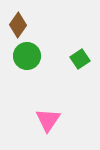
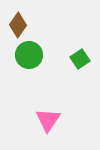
green circle: moved 2 px right, 1 px up
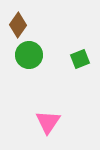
green square: rotated 12 degrees clockwise
pink triangle: moved 2 px down
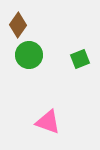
pink triangle: rotated 44 degrees counterclockwise
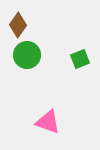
green circle: moved 2 px left
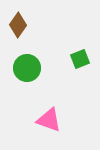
green circle: moved 13 px down
pink triangle: moved 1 px right, 2 px up
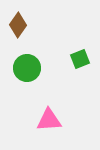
pink triangle: rotated 24 degrees counterclockwise
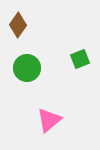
pink triangle: rotated 36 degrees counterclockwise
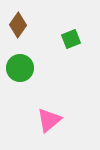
green square: moved 9 px left, 20 px up
green circle: moved 7 px left
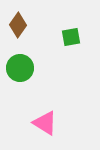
green square: moved 2 px up; rotated 12 degrees clockwise
pink triangle: moved 4 px left, 3 px down; rotated 48 degrees counterclockwise
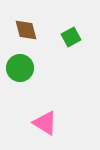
brown diamond: moved 8 px right, 5 px down; rotated 50 degrees counterclockwise
green square: rotated 18 degrees counterclockwise
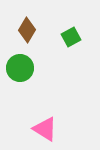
brown diamond: moved 1 px right; rotated 45 degrees clockwise
pink triangle: moved 6 px down
